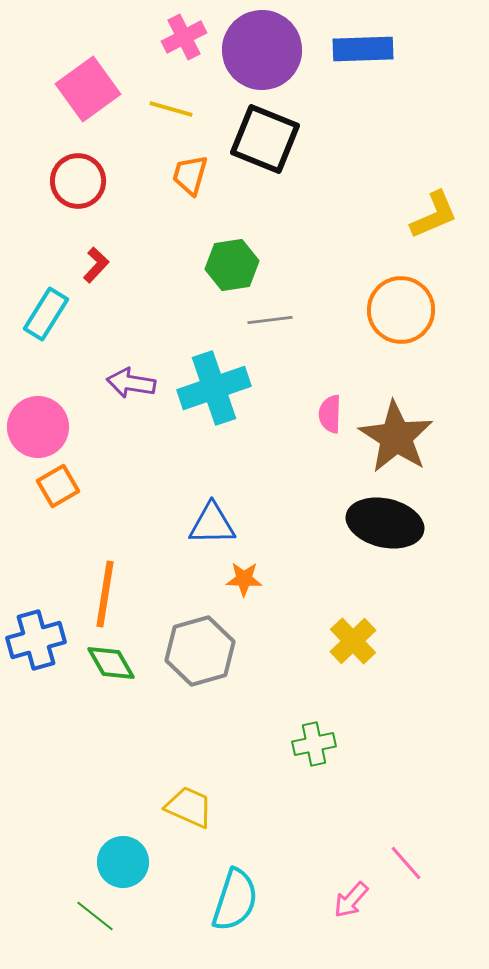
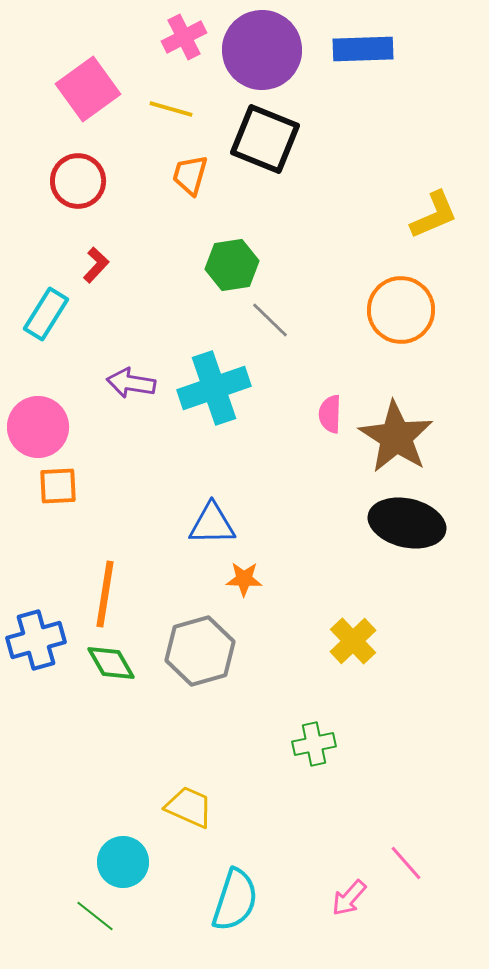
gray line: rotated 51 degrees clockwise
orange square: rotated 27 degrees clockwise
black ellipse: moved 22 px right
pink arrow: moved 2 px left, 2 px up
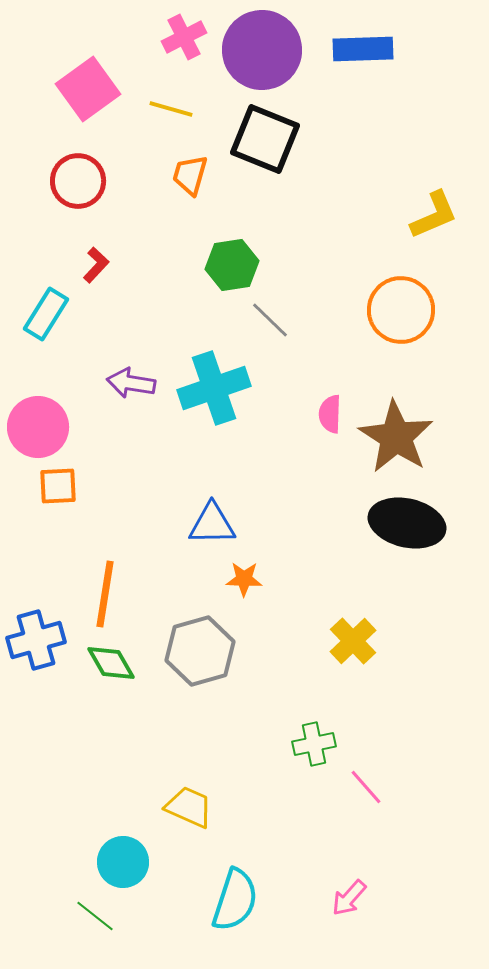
pink line: moved 40 px left, 76 px up
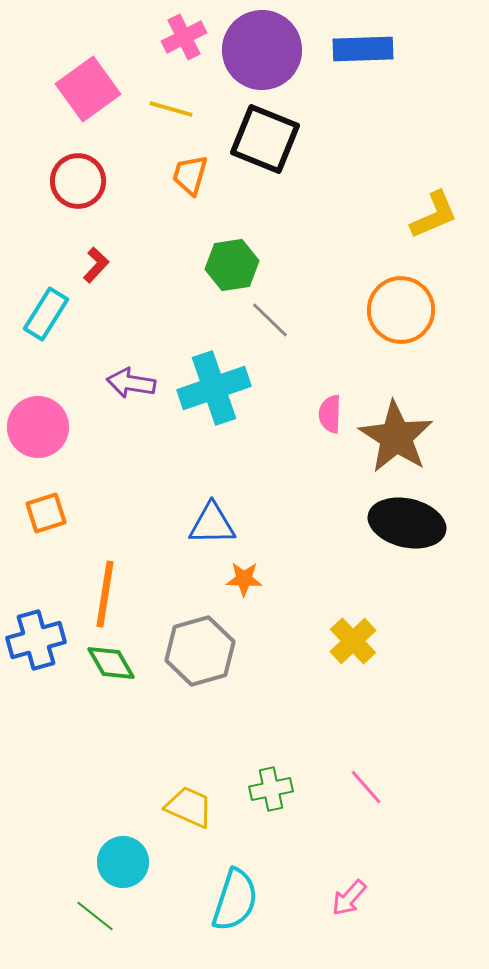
orange square: moved 12 px left, 27 px down; rotated 15 degrees counterclockwise
green cross: moved 43 px left, 45 px down
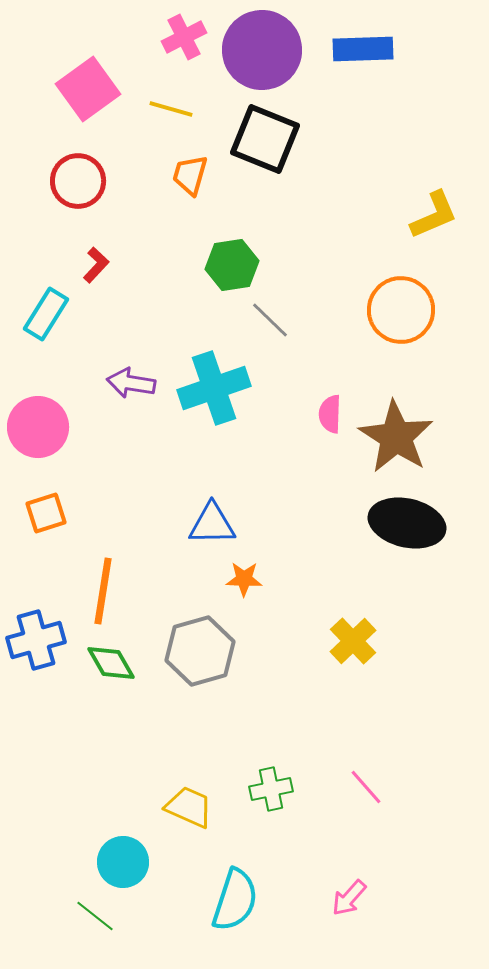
orange line: moved 2 px left, 3 px up
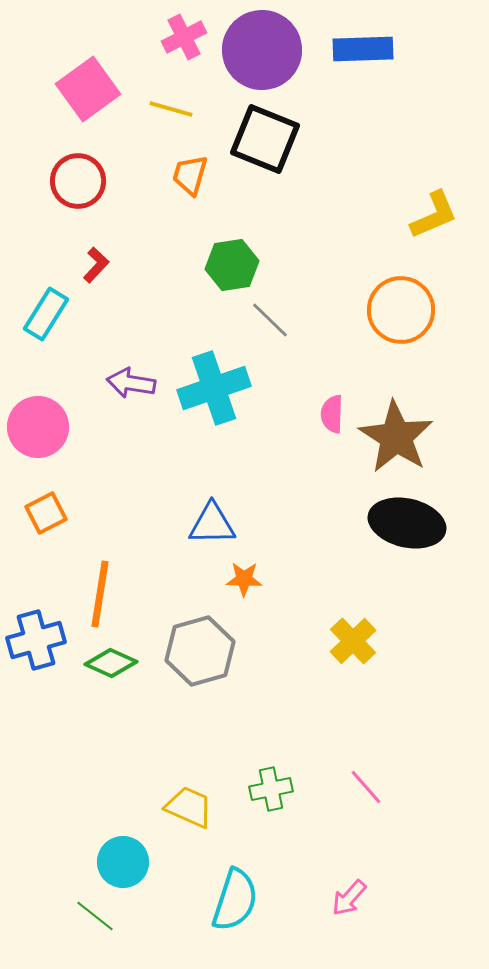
pink semicircle: moved 2 px right
orange square: rotated 9 degrees counterclockwise
orange line: moved 3 px left, 3 px down
green diamond: rotated 36 degrees counterclockwise
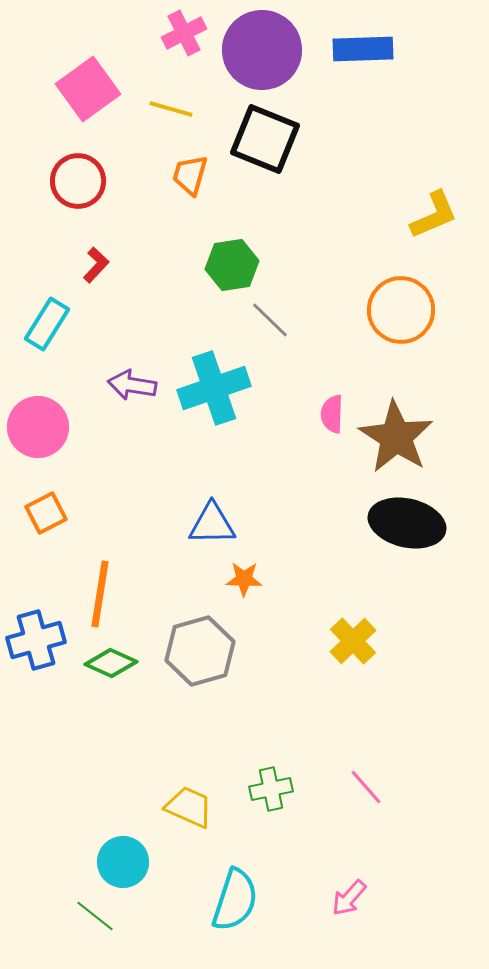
pink cross: moved 4 px up
cyan rectangle: moved 1 px right, 10 px down
purple arrow: moved 1 px right, 2 px down
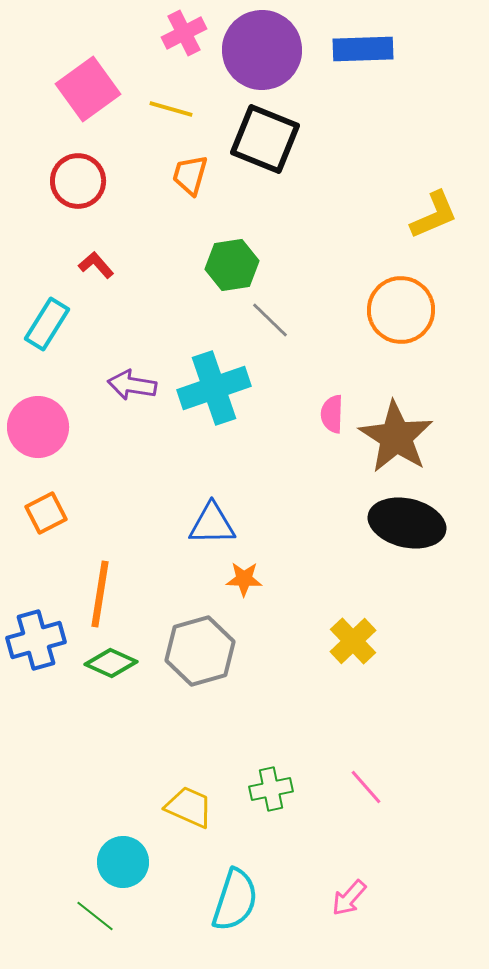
red L-shape: rotated 84 degrees counterclockwise
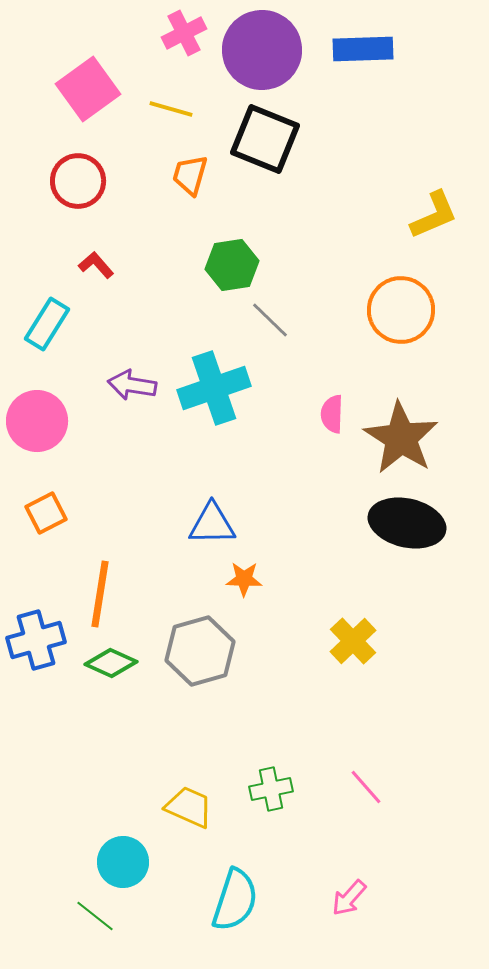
pink circle: moved 1 px left, 6 px up
brown star: moved 5 px right, 1 px down
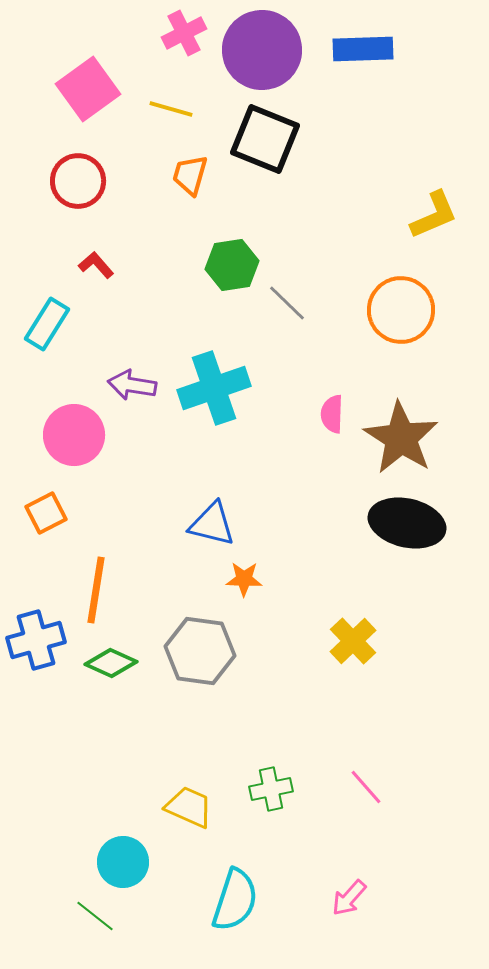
gray line: moved 17 px right, 17 px up
pink circle: moved 37 px right, 14 px down
blue triangle: rotated 15 degrees clockwise
orange line: moved 4 px left, 4 px up
gray hexagon: rotated 24 degrees clockwise
